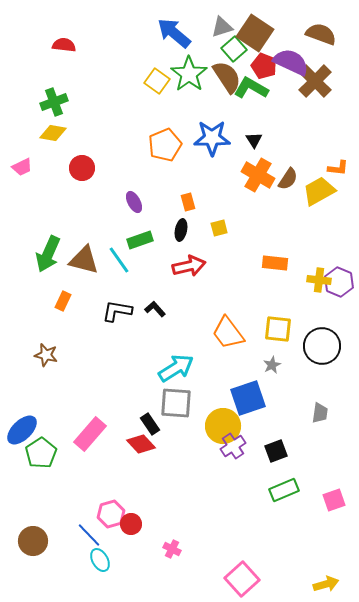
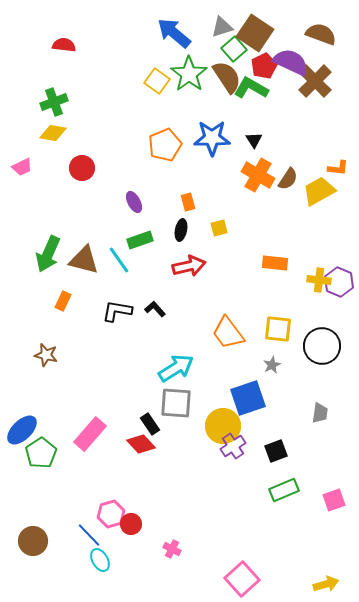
red pentagon at (264, 66): rotated 25 degrees clockwise
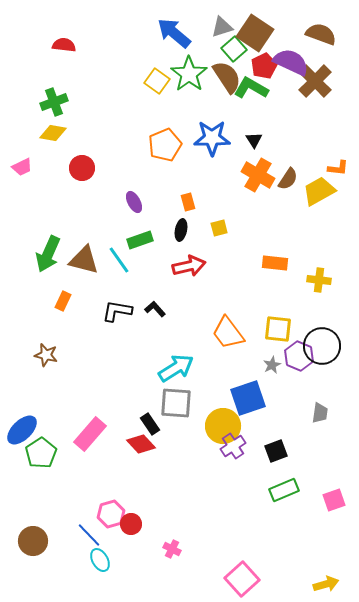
purple hexagon at (339, 282): moved 40 px left, 74 px down
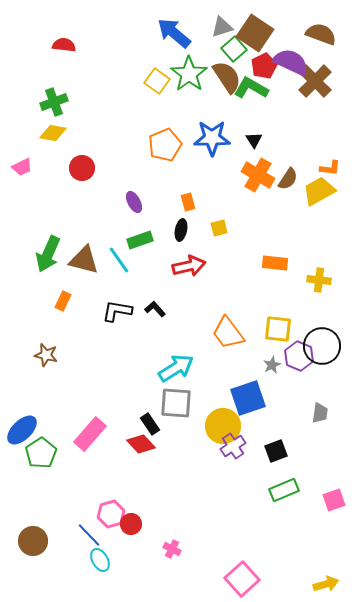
orange L-shape at (338, 168): moved 8 px left
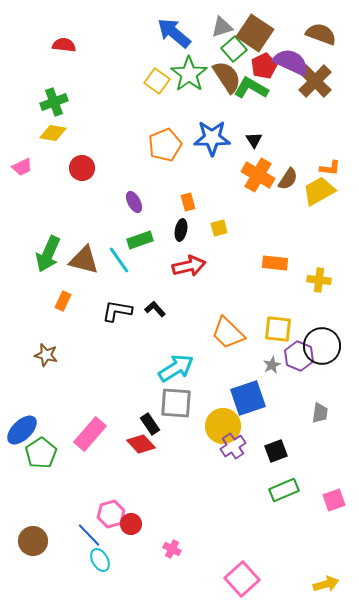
orange trapezoid at (228, 333): rotated 9 degrees counterclockwise
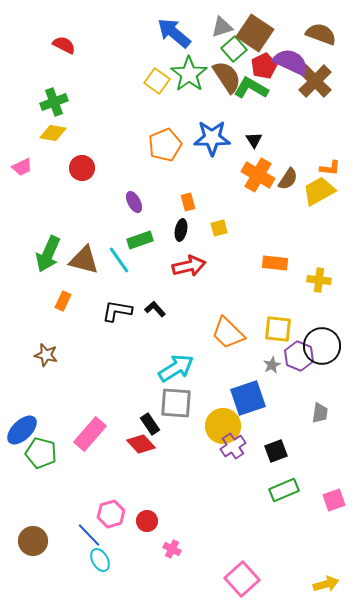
red semicircle at (64, 45): rotated 20 degrees clockwise
green pentagon at (41, 453): rotated 24 degrees counterclockwise
red circle at (131, 524): moved 16 px right, 3 px up
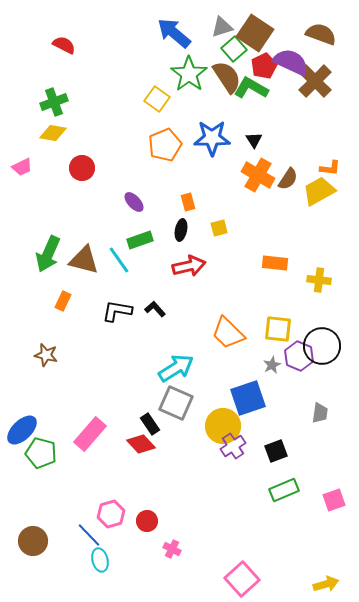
yellow square at (157, 81): moved 18 px down
purple ellipse at (134, 202): rotated 15 degrees counterclockwise
gray square at (176, 403): rotated 20 degrees clockwise
cyan ellipse at (100, 560): rotated 15 degrees clockwise
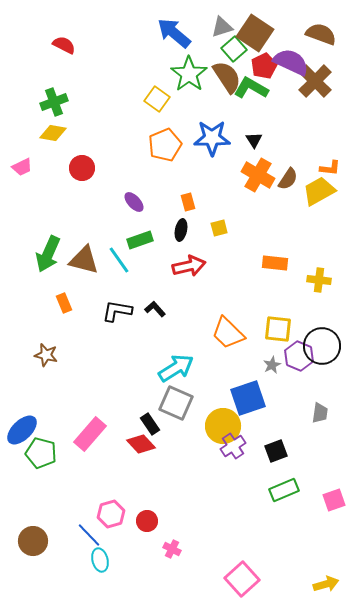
orange rectangle at (63, 301): moved 1 px right, 2 px down; rotated 48 degrees counterclockwise
